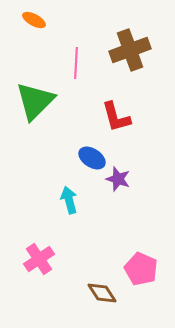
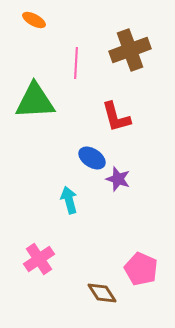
green triangle: rotated 42 degrees clockwise
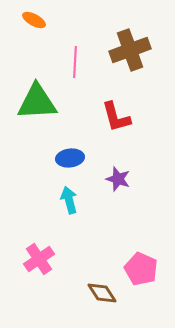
pink line: moved 1 px left, 1 px up
green triangle: moved 2 px right, 1 px down
blue ellipse: moved 22 px left; rotated 40 degrees counterclockwise
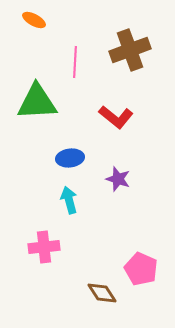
red L-shape: rotated 36 degrees counterclockwise
pink cross: moved 5 px right, 12 px up; rotated 28 degrees clockwise
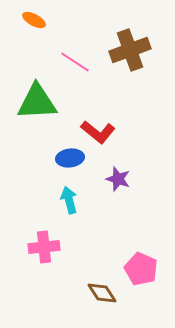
pink line: rotated 60 degrees counterclockwise
red L-shape: moved 18 px left, 15 px down
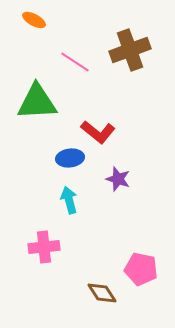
pink pentagon: rotated 12 degrees counterclockwise
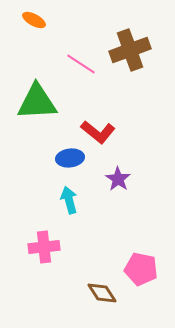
pink line: moved 6 px right, 2 px down
purple star: rotated 15 degrees clockwise
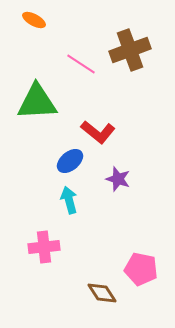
blue ellipse: moved 3 px down; rotated 32 degrees counterclockwise
purple star: rotated 15 degrees counterclockwise
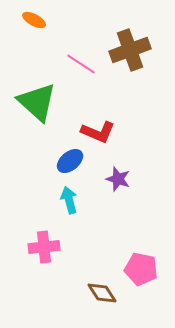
green triangle: rotated 45 degrees clockwise
red L-shape: rotated 16 degrees counterclockwise
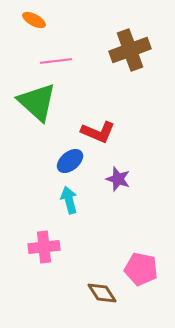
pink line: moved 25 px left, 3 px up; rotated 40 degrees counterclockwise
